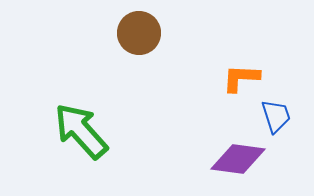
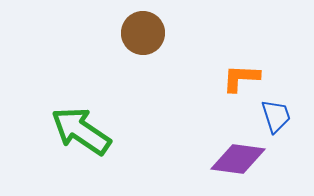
brown circle: moved 4 px right
green arrow: rotated 14 degrees counterclockwise
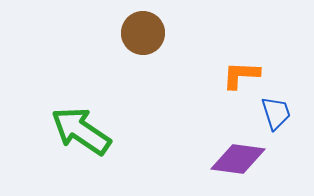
orange L-shape: moved 3 px up
blue trapezoid: moved 3 px up
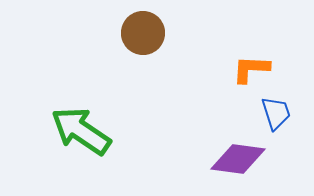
orange L-shape: moved 10 px right, 6 px up
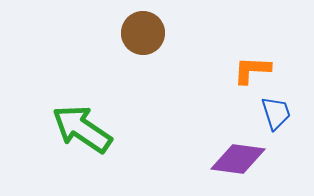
orange L-shape: moved 1 px right, 1 px down
green arrow: moved 1 px right, 2 px up
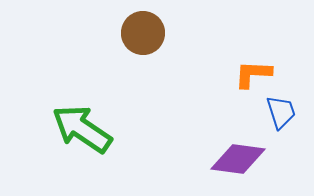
orange L-shape: moved 1 px right, 4 px down
blue trapezoid: moved 5 px right, 1 px up
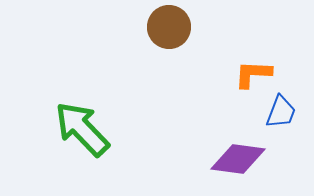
brown circle: moved 26 px right, 6 px up
blue trapezoid: rotated 39 degrees clockwise
green arrow: rotated 12 degrees clockwise
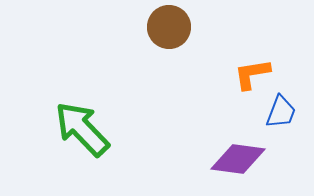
orange L-shape: moved 1 px left; rotated 12 degrees counterclockwise
